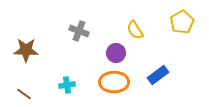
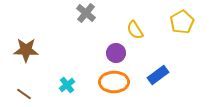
gray cross: moved 7 px right, 18 px up; rotated 18 degrees clockwise
cyan cross: rotated 28 degrees counterclockwise
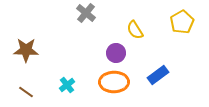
brown line: moved 2 px right, 2 px up
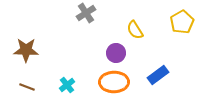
gray cross: rotated 18 degrees clockwise
brown line: moved 1 px right, 5 px up; rotated 14 degrees counterclockwise
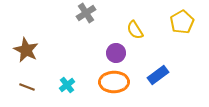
brown star: rotated 25 degrees clockwise
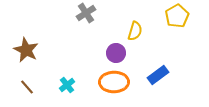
yellow pentagon: moved 5 px left, 6 px up
yellow semicircle: moved 1 px down; rotated 132 degrees counterclockwise
brown line: rotated 28 degrees clockwise
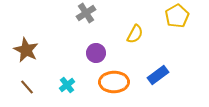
yellow semicircle: moved 3 px down; rotated 12 degrees clockwise
purple circle: moved 20 px left
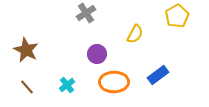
purple circle: moved 1 px right, 1 px down
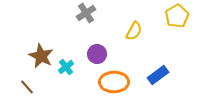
yellow semicircle: moved 1 px left, 3 px up
brown star: moved 15 px right, 6 px down
cyan cross: moved 1 px left, 18 px up
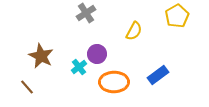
cyan cross: moved 13 px right
